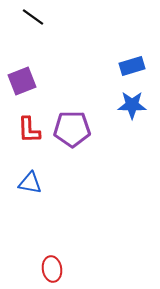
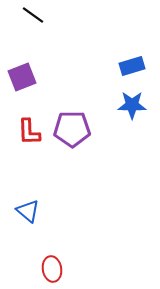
black line: moved 2 px up
purple square: moved 4 px up
red L-shape: moved 2 px down
blue triangle: moved 2 px left, 28 px down; rotated 30 degrees clockwise
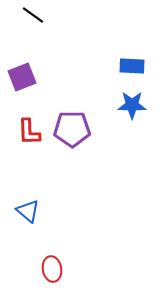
blue rectangle: rotated 20 degrees clockwise
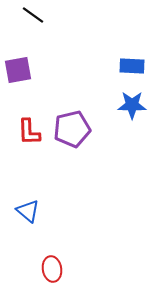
purple square: moved 4 px left, 7 px up; rotated 12 degrees clockwise
purple pentagon: rotated 12 degrees counterclockwise
